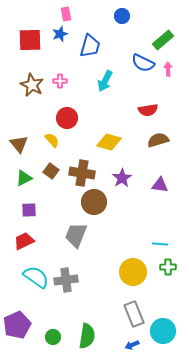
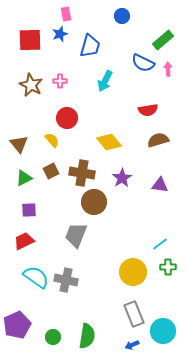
brown star: moved 1 px left
yellow diamond: rotated 35 degrees clockwise
brown square: rotated 28 degrees clockwise
cyan line: rotated 42 degrees counterclockwise
gray cross: rotated 20 degrees clockwise
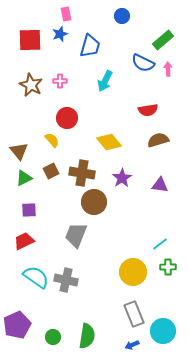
brown triangle: moved 7 px down
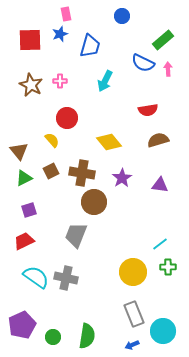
purple square: rotated 14 degrees counterclockwise
gray cross: moved 2 px up
purple pentagon: moved 5 px right
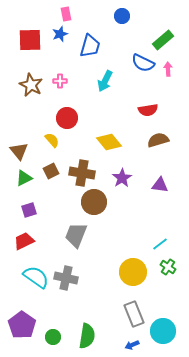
green cross: rotated 35 degrees clockwise
purple pentagon: rotated 12 degrees counterclockwise
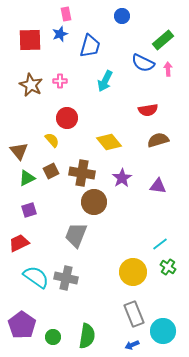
green triangle: moved 3 px right
purple triangle: moved 2 px left, 1 px down
red trapezoid: moved 5 px left, 2 px down
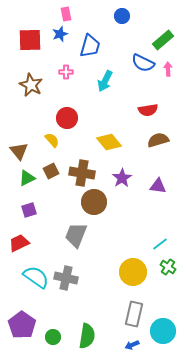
pink cross: moved 6 px right, 9 px up
gray rectangle: rotated 35 degrees clockwise
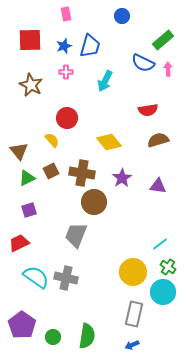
blue star: moved 4 px right, 12 px down
cyan circle: moved 39 px up
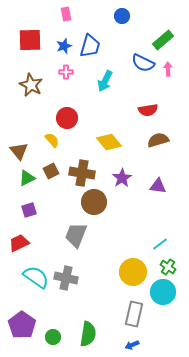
green semicircle: moved 1 px right, 2 px up
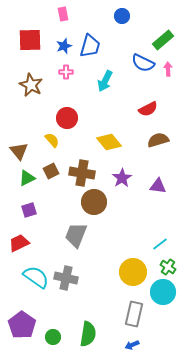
pink rectangle: moved 3 px left
red semicircle: moved 1 px up; rotated 18 degrees counterclockwise
